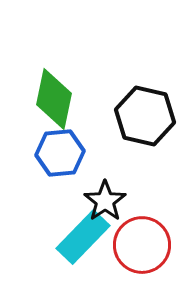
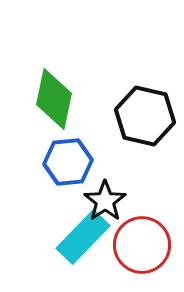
blue hexagon: moved 8 px right, 9 px down
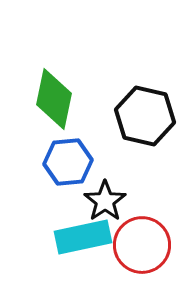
cyan rectangle: rotated 34 degrees clockwise
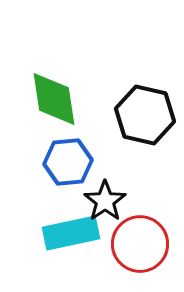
green diamond: rotated 20 degrees counterclockwise
black hexagon: moved 1 px up
cyan rectangle: moved 12 px left, 4 px up
red circle: moved 2 px left, 1 px up
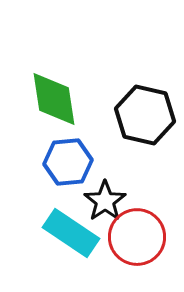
cyan rectangle: rotated 46 degrees clockwise
red circle: moved 3 px left, 7 px up
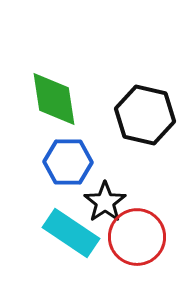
blue hexagon: rotated 6 degrees clockwise
black star: moved 1 px down
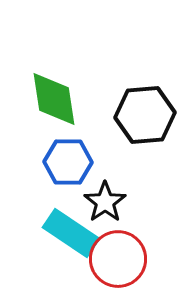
black hexagon: rotated 18 degrees counterclockwise
red circle: moved 19 px left, 22 px down
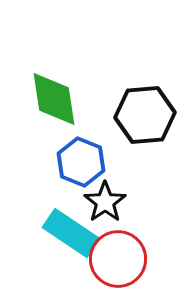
blue hexagon: moved 13 px right; rotated 21 degrees clockwise
